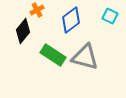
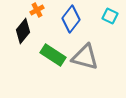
blue diamond: moved 1 px up; rotated 16 degrees counterclockwise
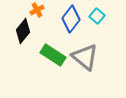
cyan square: moved 13 px left; rotated 14 degrees clockwise
gray triangle: rotated 24 degrees clockwise
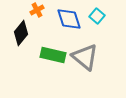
blue diamond: moved 2 px left; rotated 56 degrees counterclockwise
black diamond: moved 2 px left, 2 px down
green rectangle: rotated 20 degrees counterclockwise
